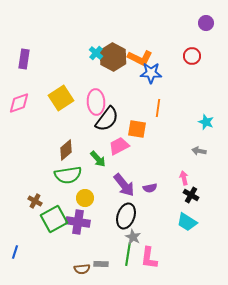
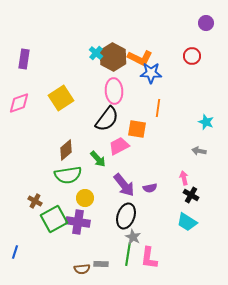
pink ellipse: moved 18 px right, 11 px up
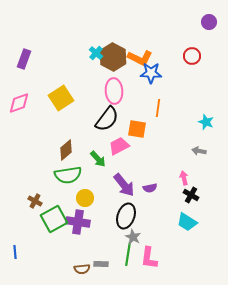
purple circle: moved 3 px right, 1 px up
purple rectangle: rotated 12 degrees clockwise
blue line: rotated 24 degrees counterclockwise
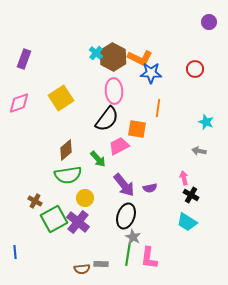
red circle: moved 3 px right, 13 px down
purple cross: rotated 30 degrees clockwise
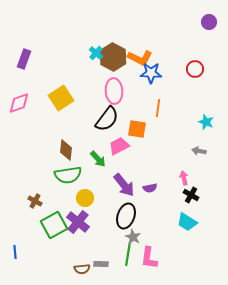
brown diamond: rotated 45 degrees counterclockwise
green square: moved 6 px down
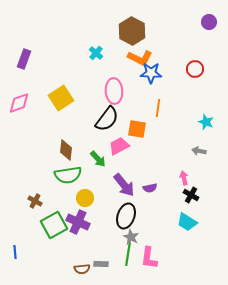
brown hexagon: moved 19 px right, 26 px up
purple cross: rotated 15 degrees counterclockwise
gray star: moved 2 px left
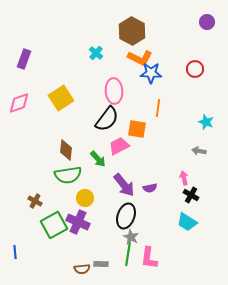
purple circle: moved 2 px left
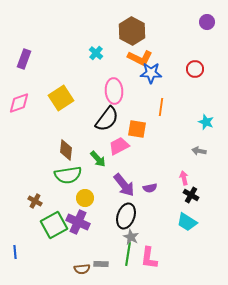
orange line: moved 3 px right, 1 px up
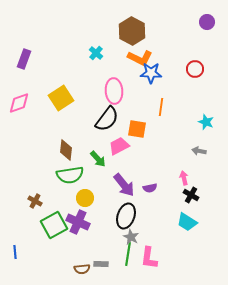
green semicircle: moved 2 px right
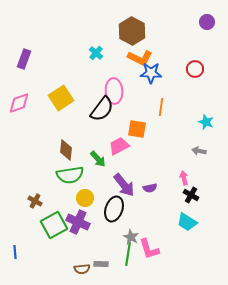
black semicircle: moved 5 px left, 10 px up
black ellipse: moved 12 px left, 7 px up
pink L-shape: moved 9 px up; rotated 25 degrees counterclockwise
